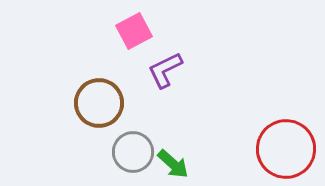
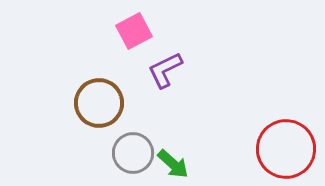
gray circle: moved 1 px down
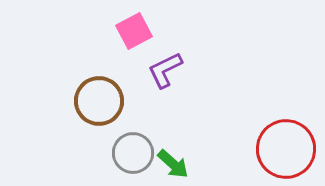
brown circle: moved 2 px up
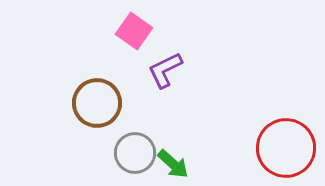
pink square: rotated 27 degrees counterclockwise
brown circle: moved 2 px left, 2 px down
red circle: moved 1 px up
gray circle: moved 2 px right
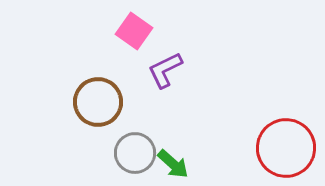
brown circle: moved 1 px right, 1 px up
